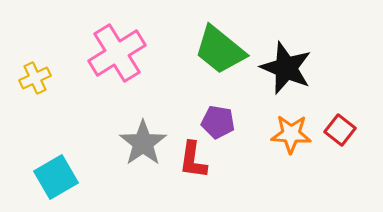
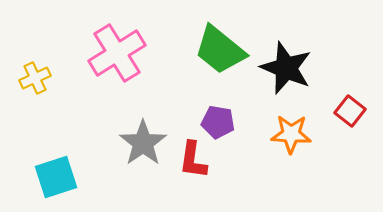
red square: moved 10 px right, 19 px up
cyan square: rotated 12 degrees clockwise
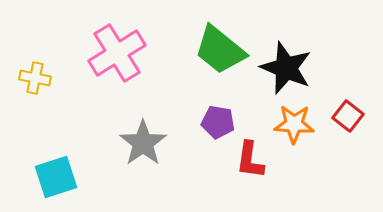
yellow cross: rotated 36 degrees clockwise
red square: moved 2 px left, 5 px down
orange star: moved 3 px right, 10 px up
red L-shape: moved 57 px right
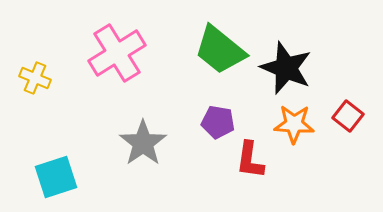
yellow cross: rotated 12 degrees clockwise
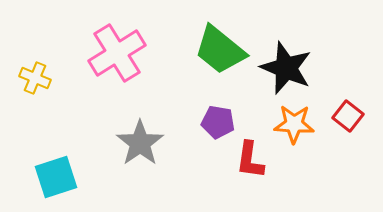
gray star: moved 3 px left
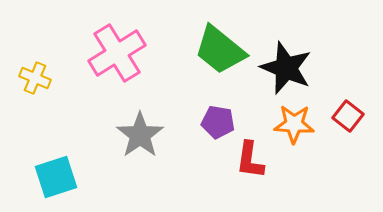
gray star: moved 8 px up
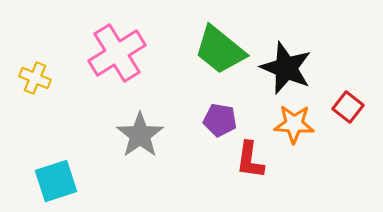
red square: moved 9 px up
purple pentagon: moved 2 px right, 2 px up
cyan square: moved 4 px down
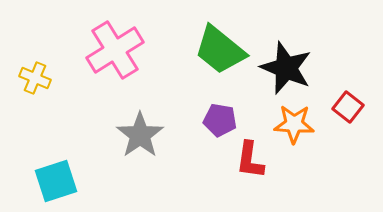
pink cross: moved 2 px left, 3 px up
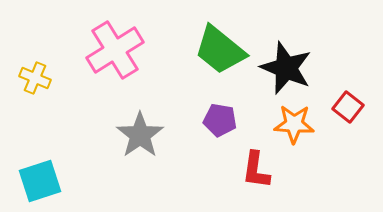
red L-shape: moved 6 px right, 10 px down
cyan square: moved 16 px left
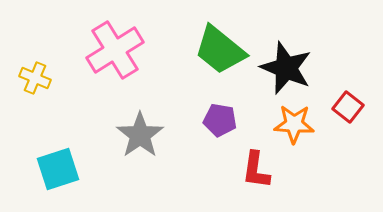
cyan square: moved 18 px right, 12 px up
